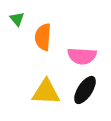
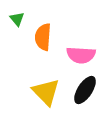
pink semicircle: moved 1 px left, 1 px up
yellow triangle: rotated 44 degrees clockwise
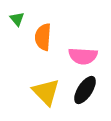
pink semicircle: moved 2 px right, 1 px down
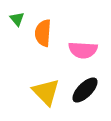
orange semicircle: moved 4 px up
pink semicircle: moved 6 px up
black ellipse: rotated 12 degrees clockwise
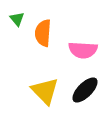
yellow triangle: moved 1 px left, 1 px up
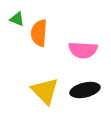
green triangle: rotated 28 degrees counterclockwise
orange semicircle: moved 4 px left
black ellipse: rotated 32 degrees clockwise
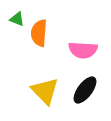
black ellipse: rotated 40 degrees counterclockwise
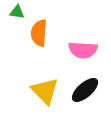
green triangle: moved 7 px up; rotated 14 degrees counterclockwise
black ellipse: rotated 12 degrees clockwise
